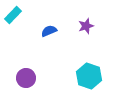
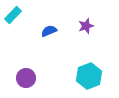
cyan hexagon: rotated 20 degrees clockwise
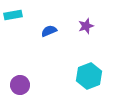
cyan rectangle: rotated 36 degrees clockwise
purple circle: moved 6 px left, 7 px down
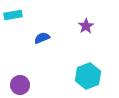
purple star: rotated 14 degrees counterclockwise
blue semicircle: moved 7 px left, 7 px down
cyan hexagon: moved 1 px left
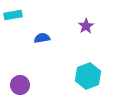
blue semicircle: rotated 14 degrees clockwise
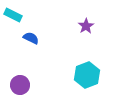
cyan rectangle: rotated 36 degrees clockwise
blue semicircle: moved 11 px left; rotated 35 degrees clockwise
cyan hexagon: moved 1 px left, 1 px up
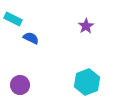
cyan rectangle: moved 4 px down
cyan hexagon: moved 7 px down
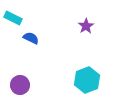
cyan rectangle: moved 1 px up
cyan hexagon: moved 2 px up
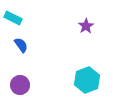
blue semicircle: moved 10 px left, 7 px down; rotated 28 degrees clockwise
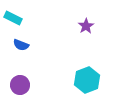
blue semicircle: rotated 147 degrees clockwise
